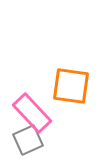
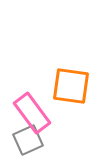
pink rectangle: rotated 6 degrees clockwise
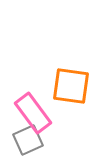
pink rectangle: moved 1 px right
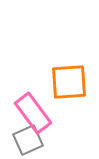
orange square: moved 2 px left, 4 px up; rotated 12 degrees counterclockwise
